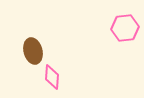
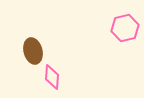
pink hexagon: rotated 8 degrees counterclockwise
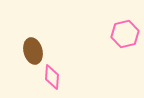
pink hexagon: moved 6 px down
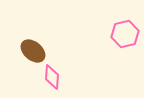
brown ellipse: rotated 35 degrees counterclockwise
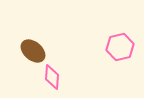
pink hexagon: moved 5 px left, 13 px down
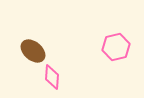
pink hexagon: moved 4 px left
